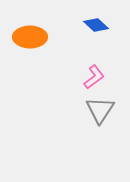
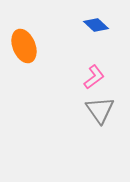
orange ellipse: moved 6 px left, 9 px down; rotated 68 degrees clockwise
gray triangle: rotated 8 degrees counterclockwise
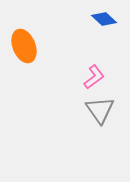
blue diamond: moved 8 px right, 6 px up
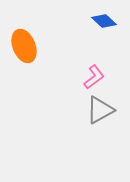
blue diamond: moved 2 px down
gray triangle: rotated 36 degrees clockwise
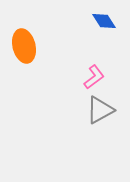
blue diamond: rotated 15 degrees clockwise
orange ellipse: rotated 8 degrees clockwise
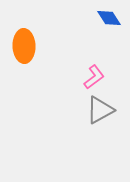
blue diamond: moved 5 px right, 3 px up
orange ellipse: rotated 12 degrees clockwise
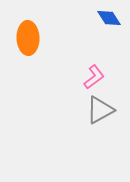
orange ellipse: moved 4 px right, 8 px up
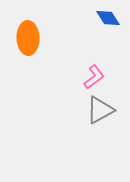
blue diamond: moved 1 px left
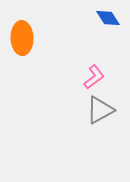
orange ellipse: moved 6 px left
